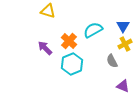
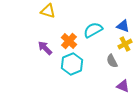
blue triangle: rotated 40 degrees counterclockwise
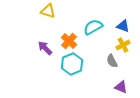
cyan semicircle: moved 3 px up
yellow cross: moved 2 px left, 1 px down
purple triangle: moved 2 px left, 1 px down
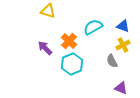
purple triangle: moved 1 px down
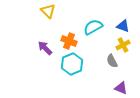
yellow triangle: rotated 28 degrees clockwise
orange cross: rotated 21 degrees counterclockwise
